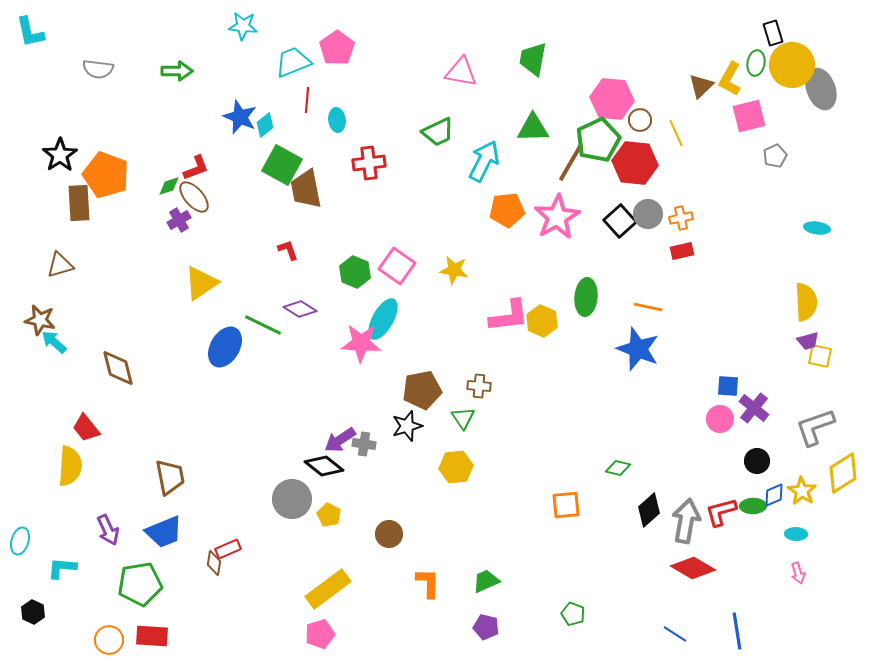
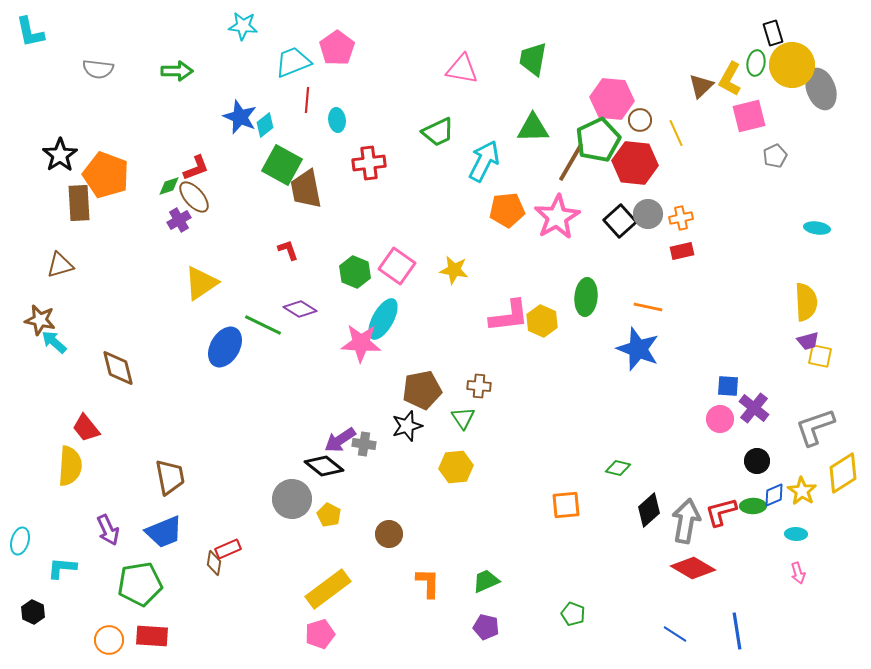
pink triangle at (461, 72): moved 1 px right, 3 px up
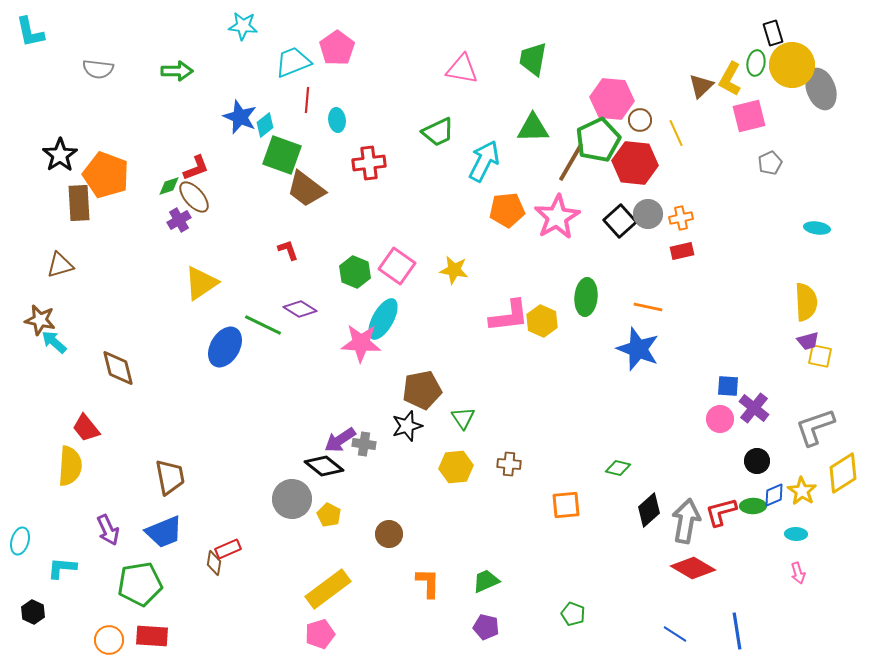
gray pentagon at (775, 156): moved 5 px left, 7 px down
green square at (282, 165): moved 10 px up; rotated 9 degrees counterclockwise
brown trapezoid at (306, 189): rotated 42 degrees counterclockwise
brown cross at (479, 386): moved 30 px right, 78 px down
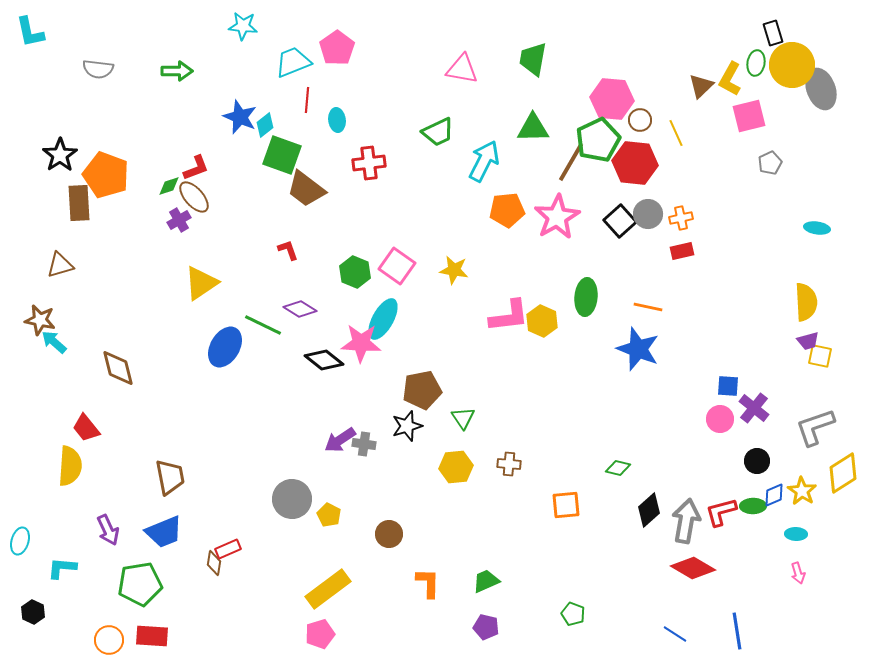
black diamond at (324, 466): moved 106 px up
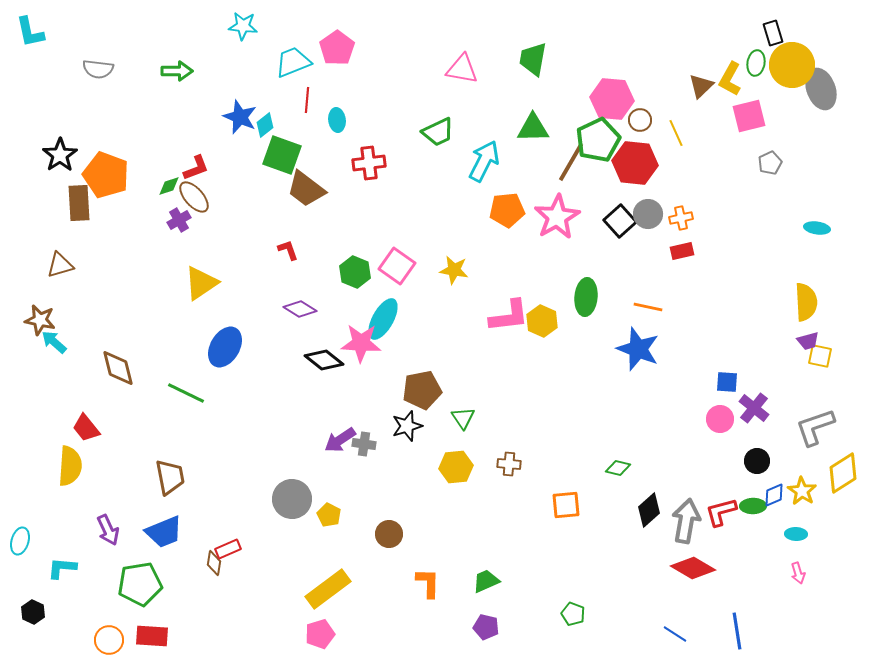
green line at (263, 325): moved 77 px left, 68 px down
blue square at (728, 386): moved 1 px left, 4 px up
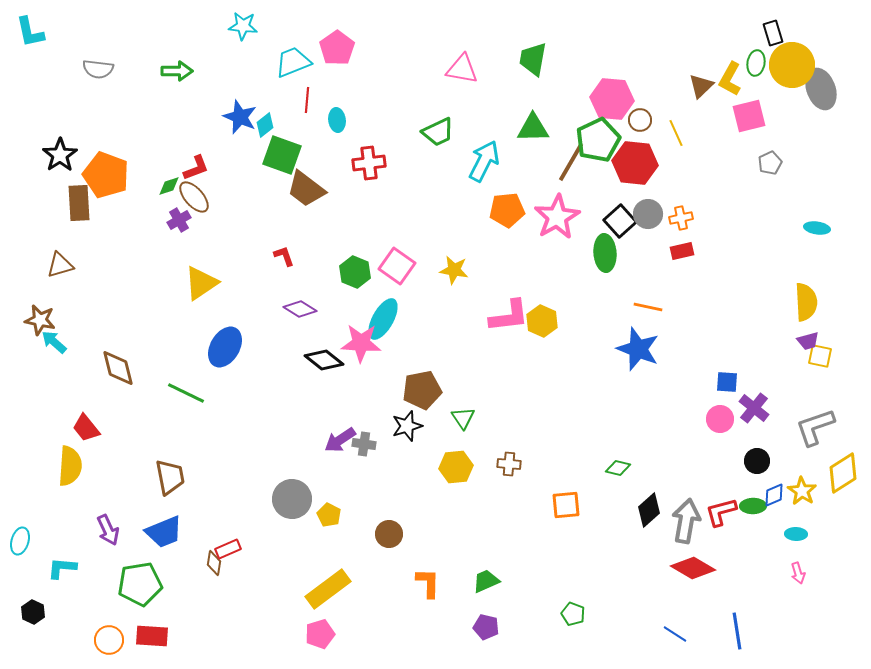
red L-shape at (288, 250): moved 4 px left, 6 px down
green ellipse at (586, 297): moved 19 px right, 44 px up; rotated 9 degrees counterclockwise
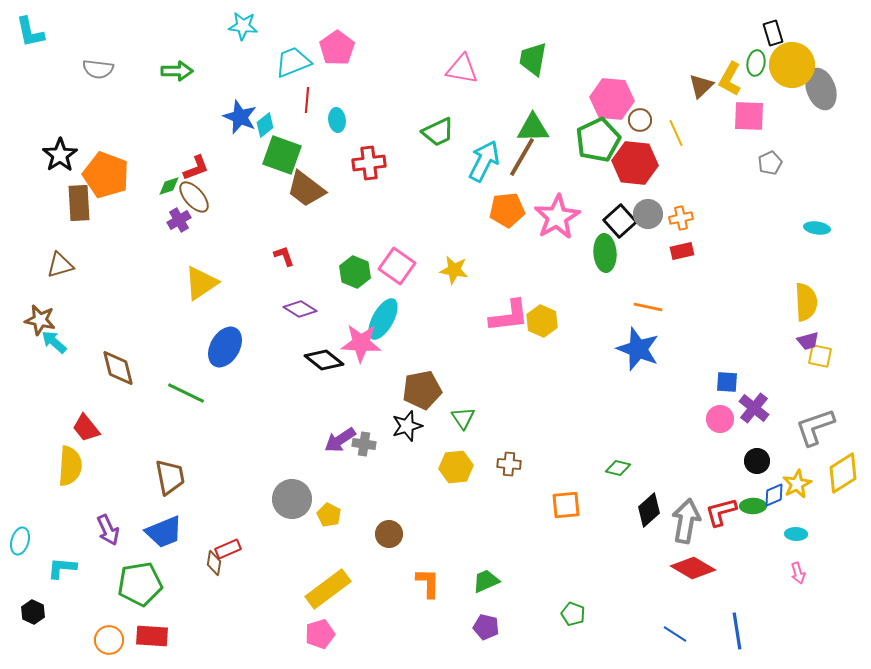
pink square at (749, 116): rotated 16 degrees clockwise
brown line at (571, 162): moved 49 px left, 5 px up
yellow star at (802, 491): moved 5 px left, 7 px up; rotated 12 degrees clockwise
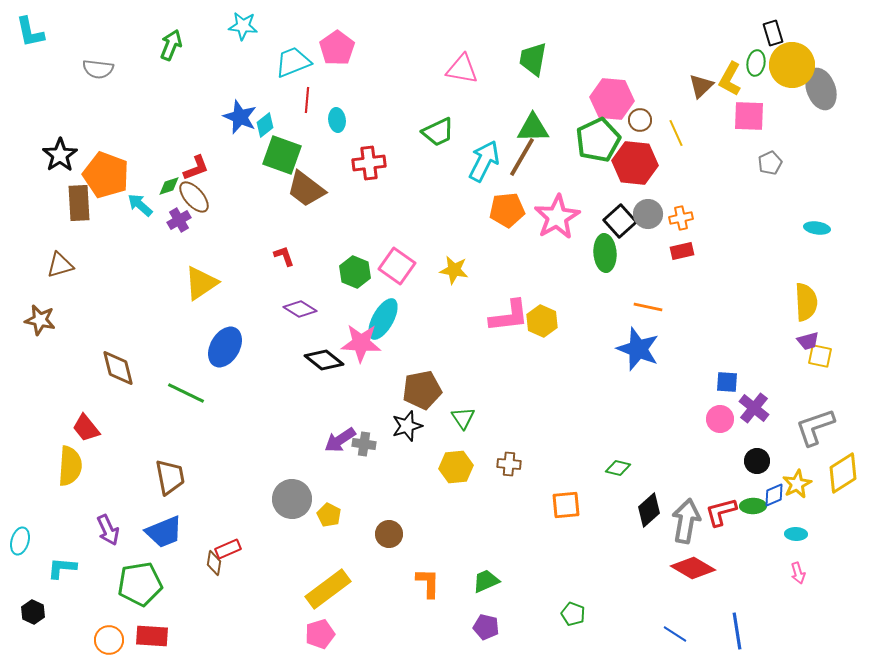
green arrow at (177, 71): moved 6 px left, 26 px up; rotated 68 degrees counterclockwise
cyan arrow at (54, 342): moved 86 px right, 137 px up
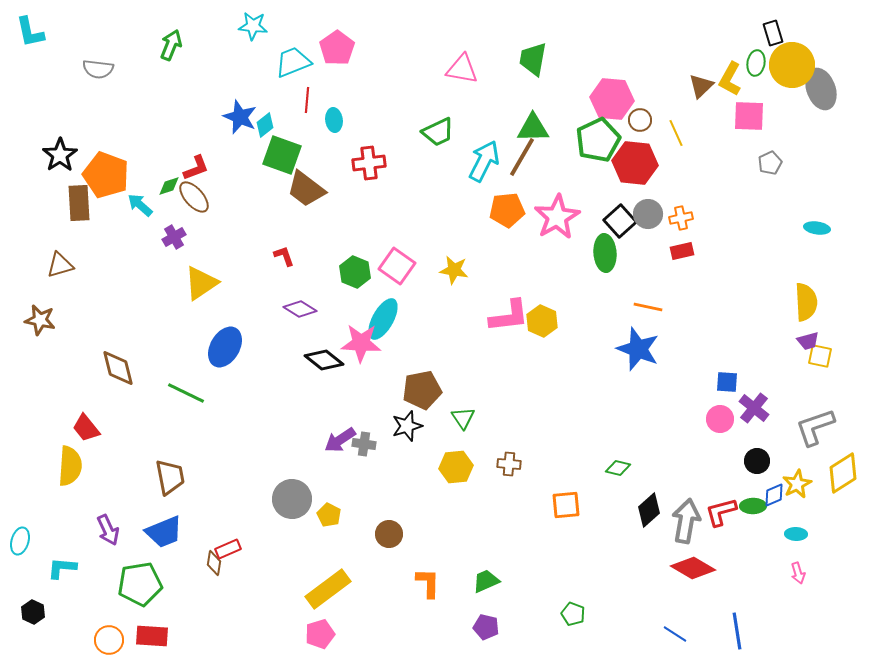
cyan star at (243, 26): moved 10 px right
cyan ellipse at (337, 120): moved 3 px left
purple cross at (179, 220): moved 5 px left, 17 px down
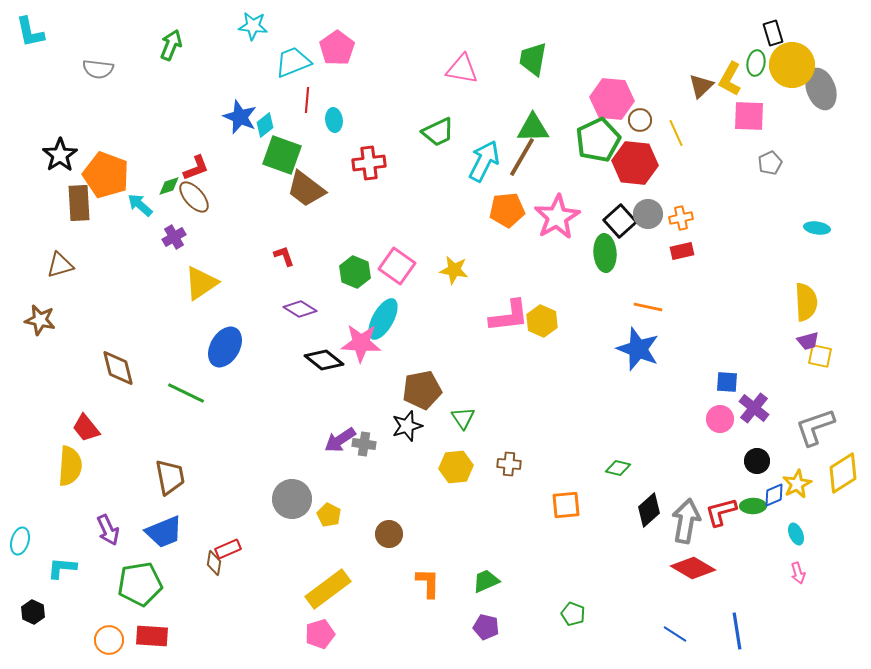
cyan ellipse at (796, 534): rotated 65 degrees clockwise
